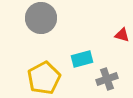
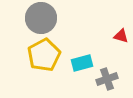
red triangle: moved 1 px left, 1 px down
cyan rectangle: moved 4 px down
yellow pentagon: moved 23 px up
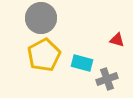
red triangle: moved 4 px left, 4 px down
cyan rectangle: rotated 30 degrees clockwise
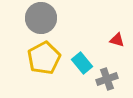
yellow pentagon: moved 3 px down
cyan rectangle: rotated 35 degrees clockwise
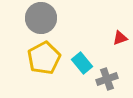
red triangle: moved 3 px right, 2 px up; rotated 35 degrees counterclockwise
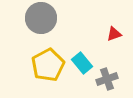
red triangle: moved 6 px left, 4 px up
yellow pentagon: moved 4 px right, 7 px down
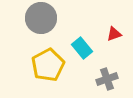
cyan rectangle: moved 15 px up
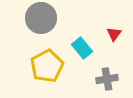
red triangle: rotated 35 degrees counterclockwise
yellow pentagon: moved 1 px left, 1 px down
gray cross: rotated 10 degrees clockwise
